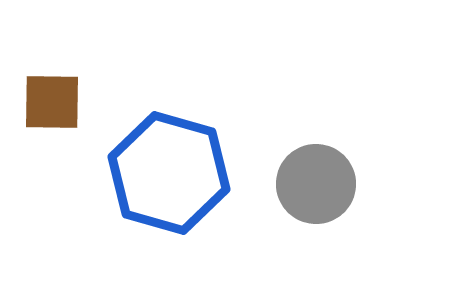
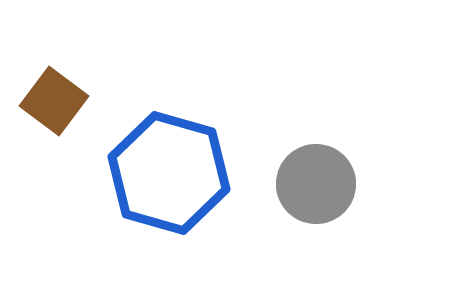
brown square: moved 2 px right, 1 px up; rotated 36 degrees clockwise
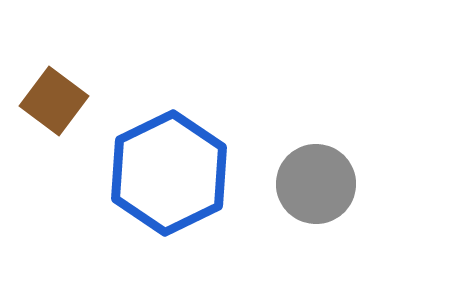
blue hexagon: rotated 18 degrees clockwise
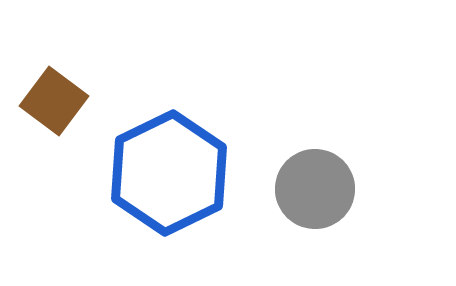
gray circle: moved 1 px left, 5 px down
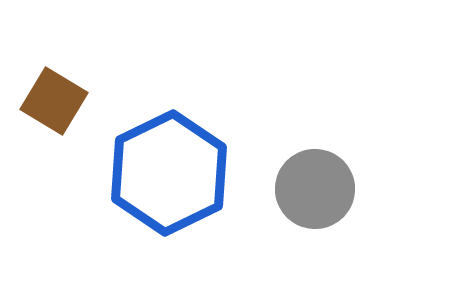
brown square: rotated 6 degrees counterclockwise
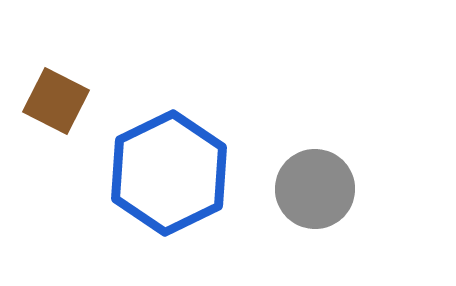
brown square: moved 2 px right; rotated 4 degrees counterclockwise
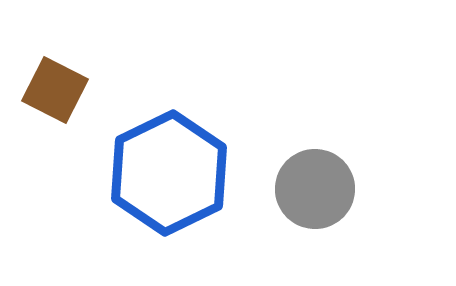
brown square: moved 1 px left, 11 px up
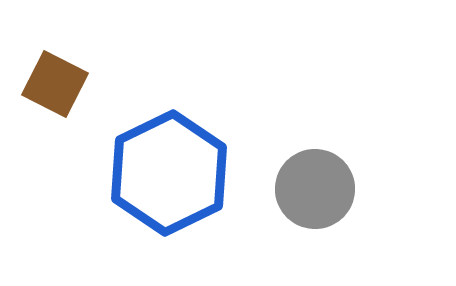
brown square: moved 6 px up
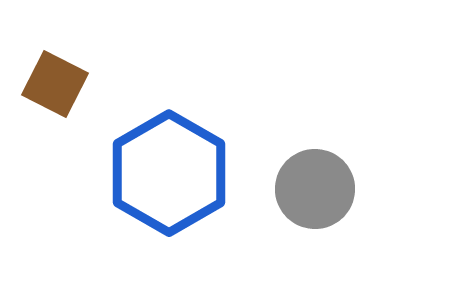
blue hexagon: rotated 4 degrees counterclockwise
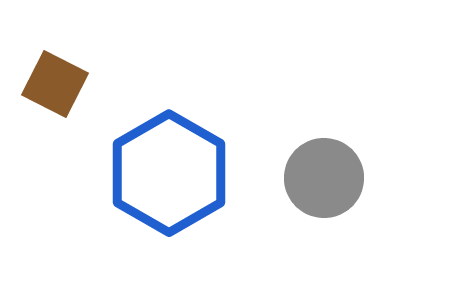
gray circle: moved 9 px right, 11 px up
